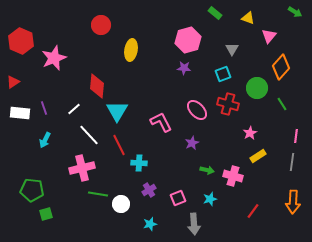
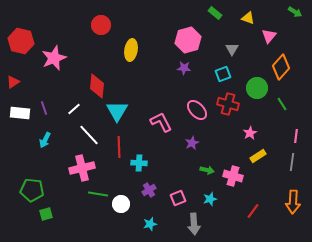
red hexagon at (21, 41): rotated 10 degrees counterclockwise
red line at (119, 145): moved 2 px down; rotated 25 degrees clockwise
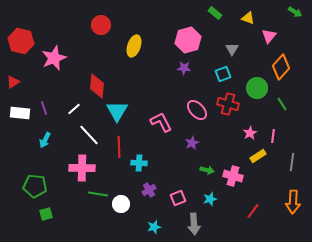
yellow ellipse at (131, 50): moved 3 px right, 4 px up; rotated 10 degrees clockwise
pink line at (296, 136): moved 23 px left
pink cross at (82, 168): rotated 15 degrees clockwise
green pentagon at (32, 190): moved 3 px right, 4 px up
cyan star at (150, 224): moved 4 px right, 3 px down
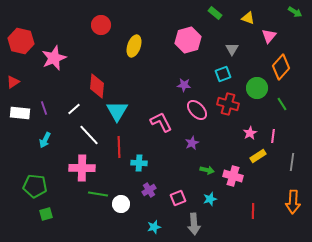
purple star at (184, 68): moved 17 px down
red line at (253, 211): rotated 35 degrees counterclockwise
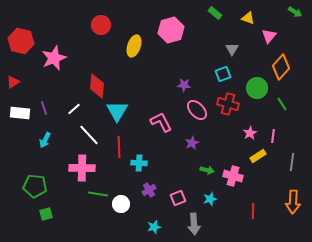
pink hexagon at (188, 40): moved 17 px left, 10 px up
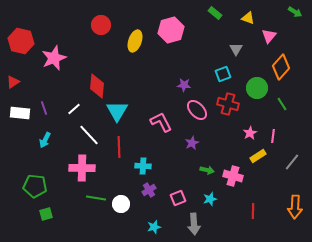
yellow ellipse at (134, 46): moved 1 px right, 5 px up
gray triangle at (232, 49): moved 4 px right
gray line at (292, 162): rotated 30 degrees clockwise
cyan cross at (139, 163): moved 4 px right, 3 px down
green line at (98, 194): moved 2 px left, 4 px down
orange arrow at (293, 202): moved 2 px right, 5 px down
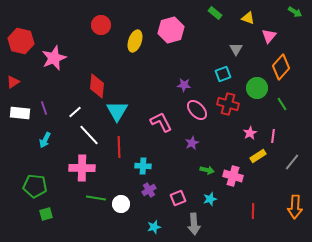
white line at (74, 109): moved 1 px right, 3 px down
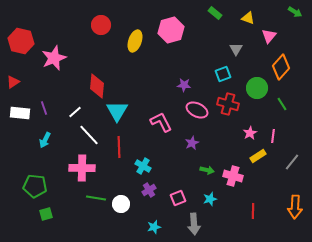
pink ellipse at (197, 110): rotated 20 degrees counterclockwise
cyan cross at (143, 166): rotated 28 degrees clockwise
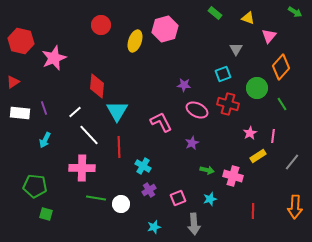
pink hexagon at (171, 30): moved 6 px left, 1 px up
green square at (46, 214): rotated 32 degrees clockwise
